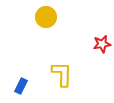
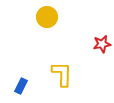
yellow circle: moved 1 px right
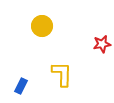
yellow circle: moved 5 px left, 9 px down
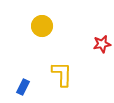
blue rectangle: moved 2 px right, 1 px down
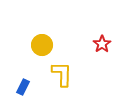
yellow circle: moved 19 px down
red star: rotated 24 degrees counterclockwise
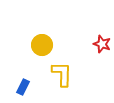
red star: rotated 18 degrees counterclockwise
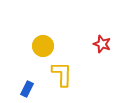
yellow circle: moved 1 px right, 1 px down
blue rectangle: moved 4 px right, 2 px down
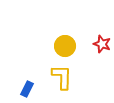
yellow circle: moved 22 px right
yellow L-shape: moved 3 px down
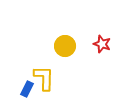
yellow L-shape: moved 18 px left, 1 px down
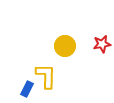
red star: rotated 30 degrees counterclockwise
yellow L-shape: moved 2 px right, 2 px up
